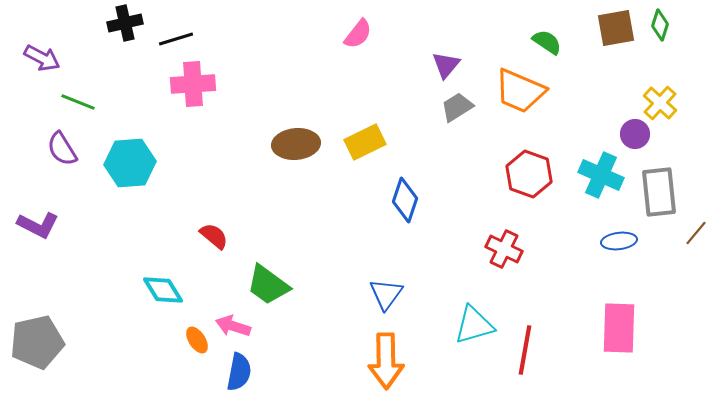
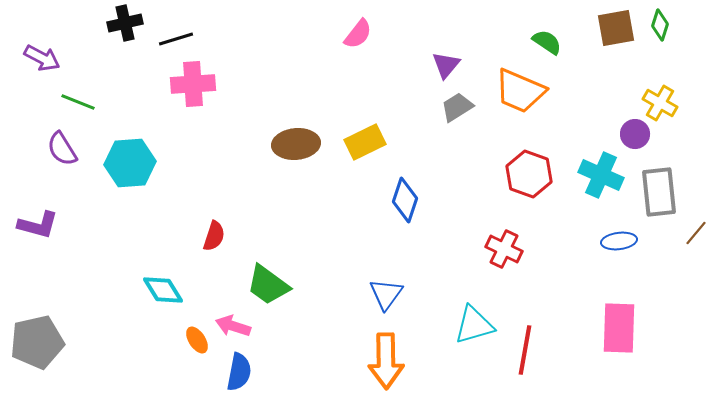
yellow cross: rotated 12 degrees counterclockwise
purple L-shape: rotated 12 degrees counterclockwise
red semicircle: rotated 68 degrees clockwise
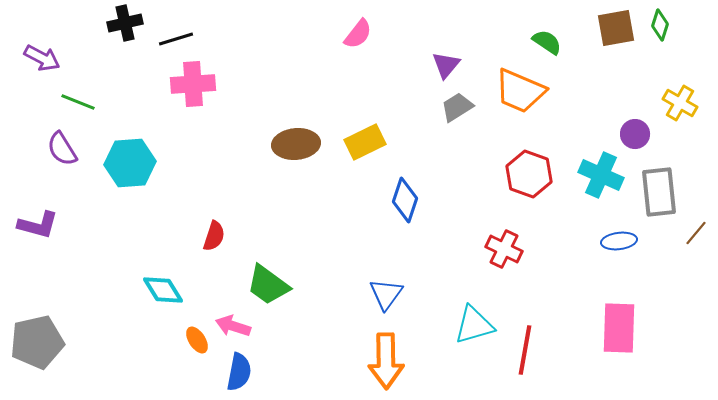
yellow cross: moved 20 px right
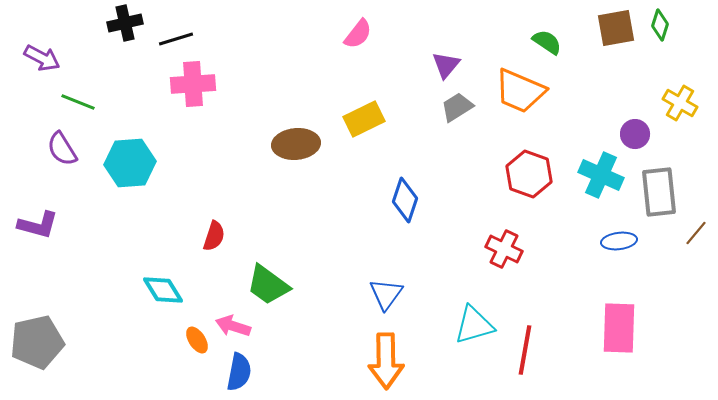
yellow rectangle: moved 1 px left, 23 px up
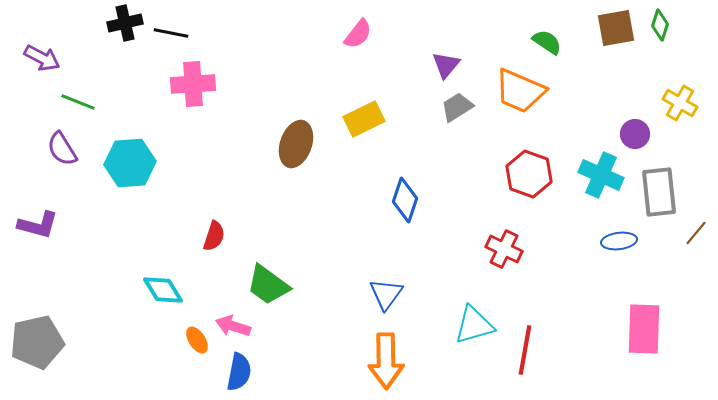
black line: moved 5 px left, 6 px up; rotated 28 degrees clockwise
brown ellipse: rotated 66 degrees counterclockwise
pink rectangle: moved 25 px right, 1 px down
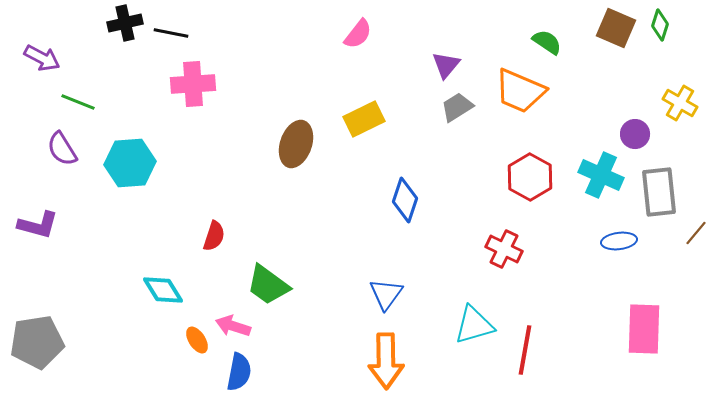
brown square: rotated 33 degrees clockwise
red hexagon: moved 1 px right, 3 px down; rotated 9 degrees clockwise
gray pentagon: rotated 4 degrees clockwise
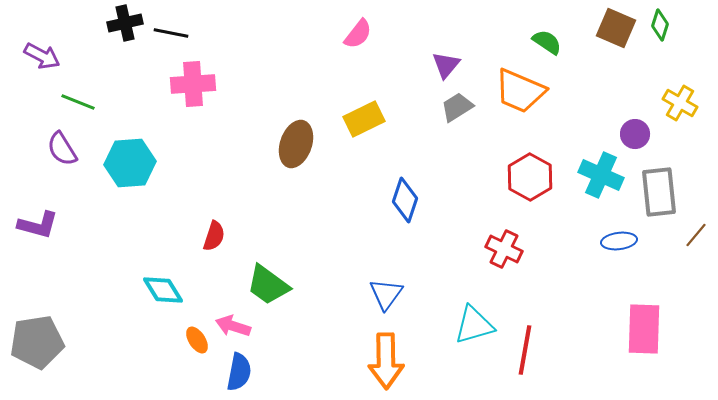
purple arrow: moved 2 px up
brown line: moved 2 px down
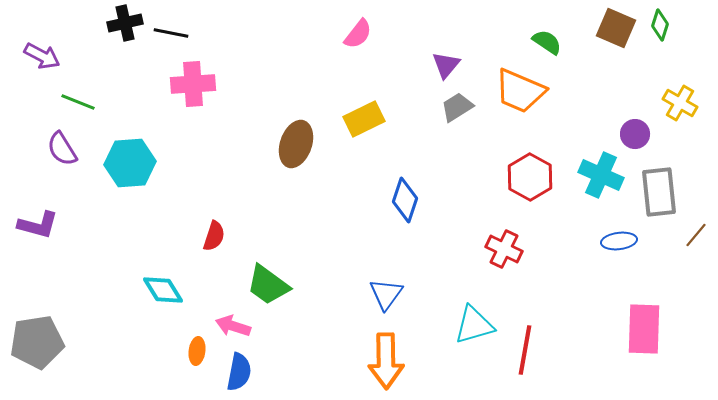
orange ellipse: moved 11 px down; rotated 40 degrees clockwise
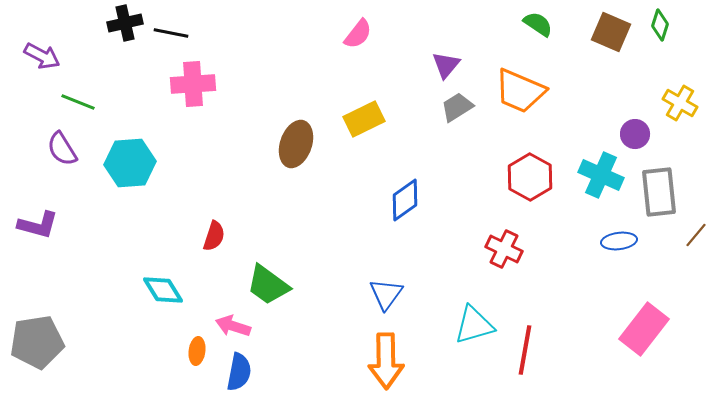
brown square: moved 5 px left, 4 px down
green semicircle: moved 9 px left, 18 px up
blue diamond: rotated 36 degrees clockwise
pink rectangle: rotated 36 degrees clockwise
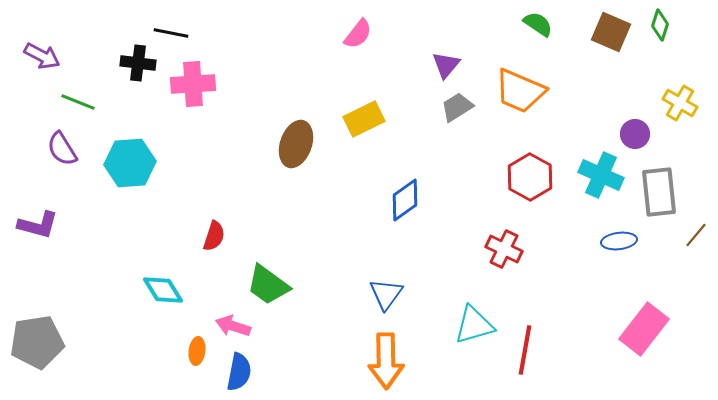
black cross: moved 13 px right, 40 px down; rotated 20 degrees clockwise
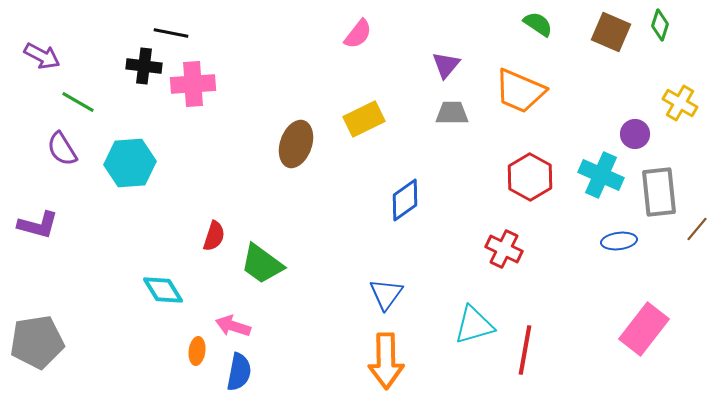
black cross: moved 6 px right, 3 px down
green line: rotated 8 degrees clockwise
gray trapezoid: moved 5 px left, 6 px down; rotated 32 degrees clockwise
brown line: moved 1 px right, 6 px up
green trapezoid: moved 6 px left, 21 px up
